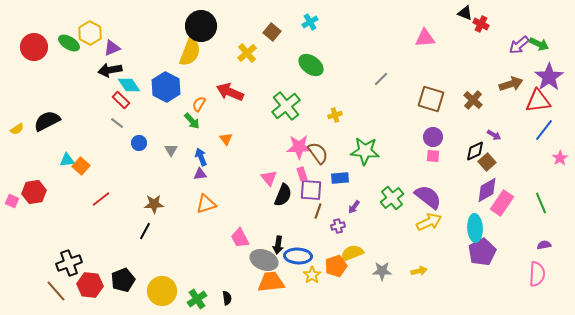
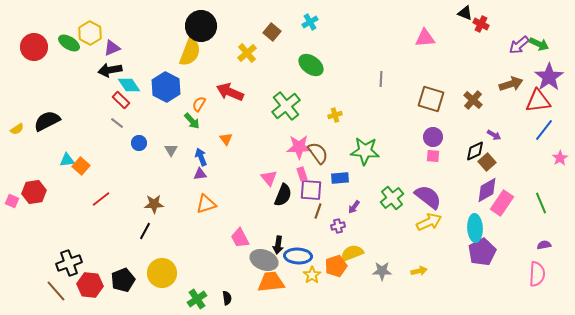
gray line at (381, 79): rotated 42 degrees counterclockwise
yellow circle at (162, 291): moved 18 px up
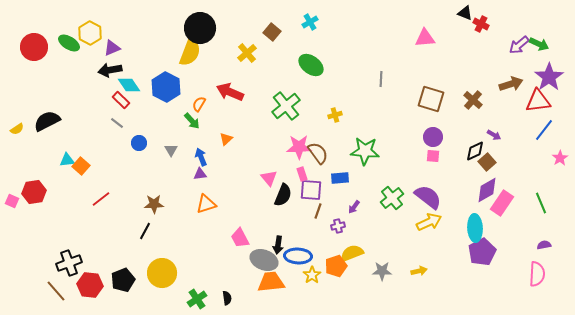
black circle at (201, 26): moved 1 px left, 2 px down
orange triangle at (226, 139): rotated 24 degrees clockwise
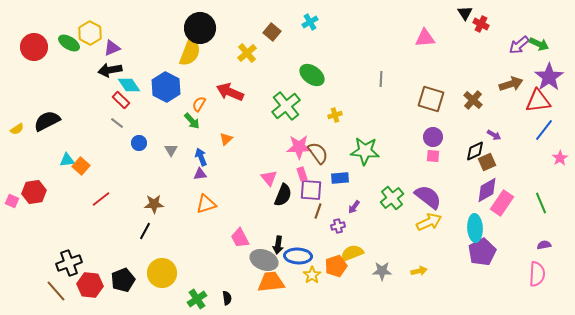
black triangle at (465, 13): rotated 35 degrees clockwise
green ellipse at (311, 65): moved 1 px right, 10 px down
brown square at (487, 162): rotated 18 degrees clockwise
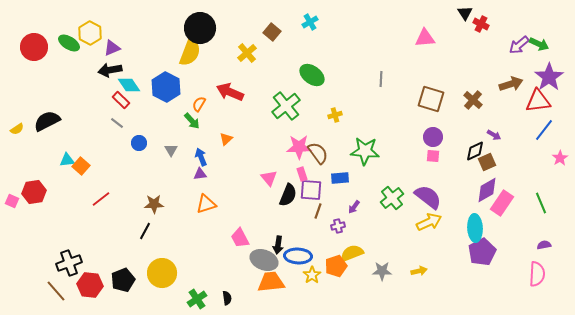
black semicircle at (283, 195): moved 5 px right
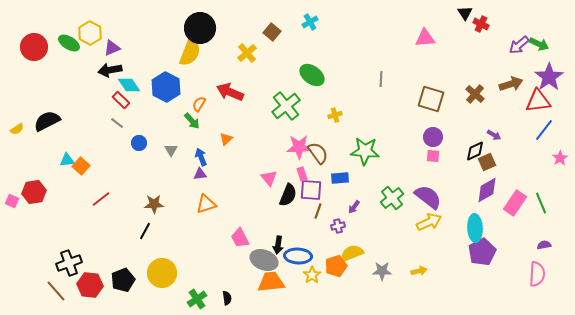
brown cross at (473, 100): moved 2 px right, 6 px up
pink rectangle at (502, 203): moved 13 px right
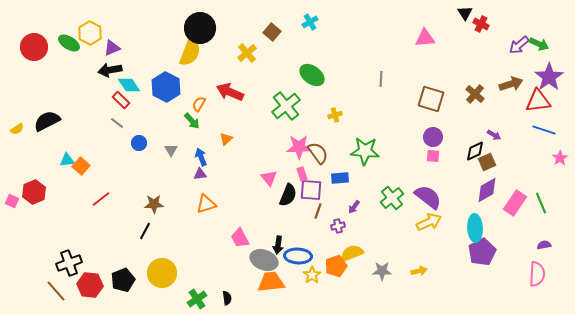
blue line at (544, 130): rotated 70 degrees clockwise
red hexagon at (34, 192): rotated 15 degrees counterclockwise
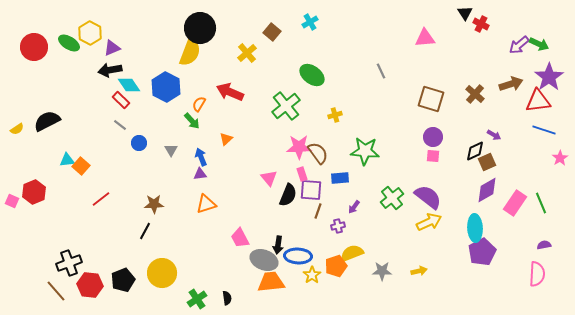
gray line at (381, 79): moved 8 px up; rotated 28 degrees counterclockwise
gray line at (117, 123): moved 3 px right, 2 px down
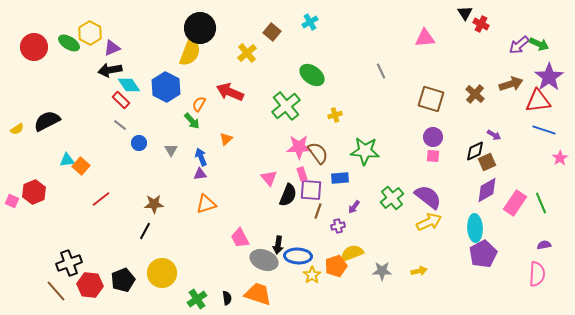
purple pentagon at (482, 252): moved 1 px right, 2 px down
orange trapezoid at (271, 282): moved 13 px left, 12 px down; rotated 24 degrees clockwise
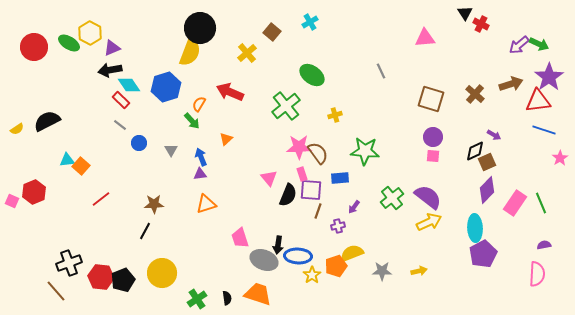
blue hexagon at (166, 87): rotated 16 degrees clockwise
purple diamond at (487, 190): rotated 16 degrees counterclockwise
pink trapezoid at (240, 238): rotated 10 degrees clockwise
red hexagon at (90, 285): moved 11 px right, 8 px up
